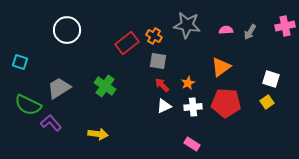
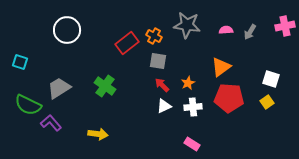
red pentagon: moved 3 px right, 5 px up
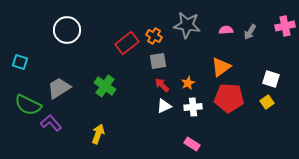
gray square: rotated 18 degrees counterclockwise
yellow arrow: rotated 78 degrees counterclockwise
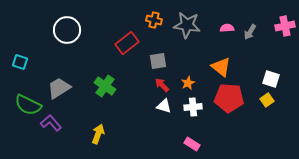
pink semicircle: moved 1 px right, 2 px up
orange cross: moved 16 px up; rotated 14 degrees counterclockwise
orange triangle: rotated 45 degrees counterclockwise
yellow square: moved 2 px up
white triangle: rotated 42 degrees clockwise
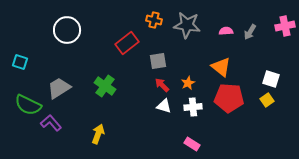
pink semicircle: moved 1 px left, 3 px down
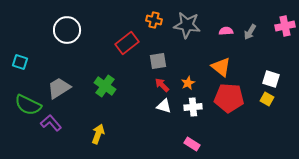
yellow square: moved 1 px up; rotated 24 degrees counterclockwise
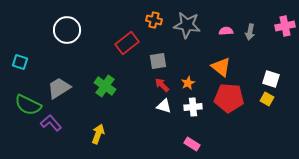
gray arrow: rotated 21 degrees counterclockwise
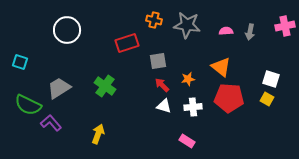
red rectangle: rotated 20 degrees clockwise
orange star: moved 4 px up; rotated 16 degrees clockwise
pink rectangle: moved 5 px left, 3 px up
